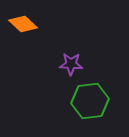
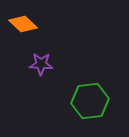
purple star: moved 30 px left
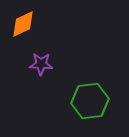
orange diamond: rotated 68 degrees counterclockwise
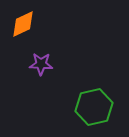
green hexagon: moved 4 px right, 6 px down; rotated 6 degrees counterclockwise
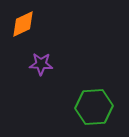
green hexagon: rotated 9 degrees clockwise
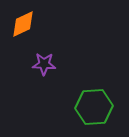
purple star: moved 3 px right
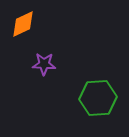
green hexagon: moved 4 px right, 9 px up
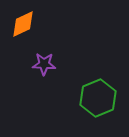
green hexagon: rotated 18 degrees counterclockwise
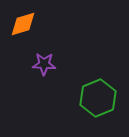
orange diamond: rotated 8 degrees clockwise
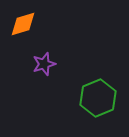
purple star: rotated 20 degrees counterclockwise
